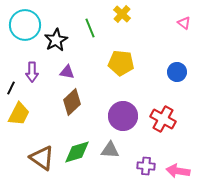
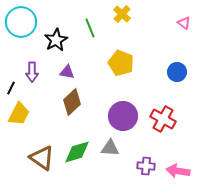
cyan circle: moved 4 px left, 3 px up
yellow pentagon: rotated 15 degrees clockwise
gray triangle: moved 2 px up
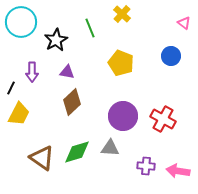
blue circle: moved 6 px left, 16 px up
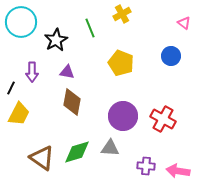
yellow cross: rotated 18 degrees clockwise
brown diamond: rotated 36 degrees counterclockwise
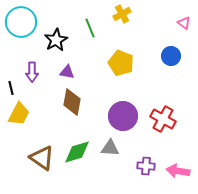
black line: rotated 40 degrees counterclockwise
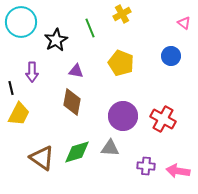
purple triangle: moved 9 px right, 1 px up
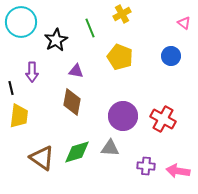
yellow pentagon: moved 1 px left, 6 px up
yellow trapezoid: moved 2 px down; rotated 20 degrees counterclockwise
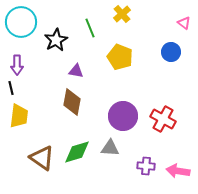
yellow cross: rotated 12 degrees counterclockwise
blue circle: moved 4 px up
purple arrow: moved 15 px left, 7 px up
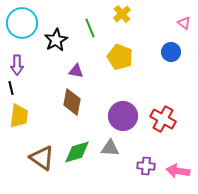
cyan circle: moved 1 px right, 1 px down
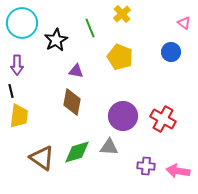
black line: moved 3 px down
gray triangle: moved 1 px left, 1 px up
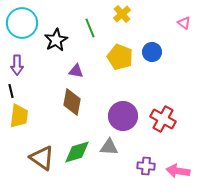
blue circle: moved 19 px left
